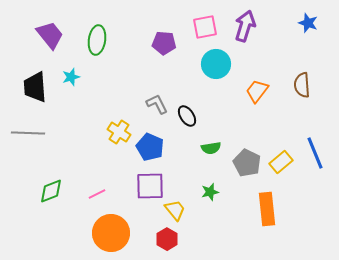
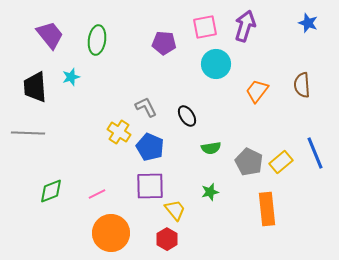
gray L-shape: moved 11 px left, 3 px down
gray pentagon: moved 2 px right, 1 px up
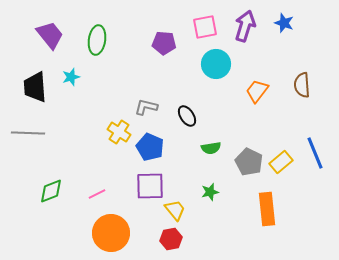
blue star: moved 24 px left
gray L-shape: rotated 50 degrees counterclockwise
red hexagon: moved 4 px right; rotated 20 degrees clockwise
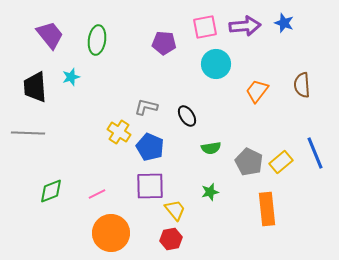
purple arrow: rotated 68 degrees clockwise
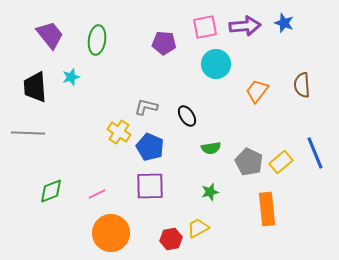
yellow trapezoid: moved 23 px right, 18 px down; rotated 80 degrees counterclockwise
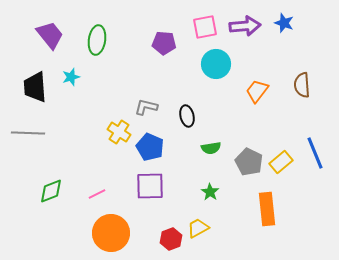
black ellipse: rotated 20 degrees clockwise
green star: rotated 24 degrees counterclockwise
red hexagon: rotated 10 degrees counterclockwise
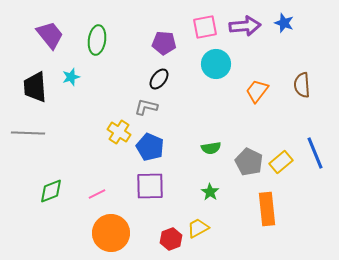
black ellipse: moved 28 px left, 37 px up; rotated 50 degrees clockwise
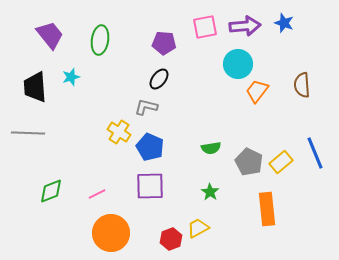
green ellipse: moved 3 px right
cyan circle: moved 22 px right
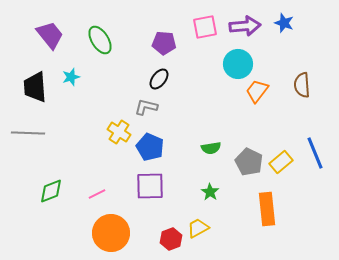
green ellipse: rotated 40 degrees counterclockwise
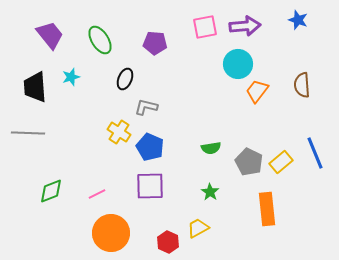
blue star: moved 14 px right, 3 px up
purple pentagon: moved 9 px left
black ellipse: moved 34 px left; rotated 15 degrees counterclockwise
red hexagon: moved 3 px left, 3 px down; rotated 15 degrees counterclockwise
